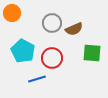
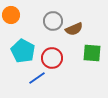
orange circle: moved 1 px left, 2 px down
gray circle: moved 1 px right, 2 px up
blue line: moved 1 px up; rotated 18 degrees counterclockwise
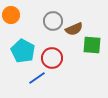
green square: moved 8 px up
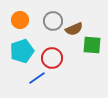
orange circle: moved 9 px right, 5 px down
cyan pentagon: moved 1 px left; rotated 25 degrees clockwise
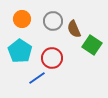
orange circle: moved 2 px right, 1 px up
brown semicircle: rotated 90 degrees clockwise
green square: rotated 30 degrees clockwise
cyan pentagon: moved 2 px left; rotated 20 degrees counterclockwise
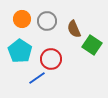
gray circle: moved 6 px left
red circle: moved 1 px left, 1 px down
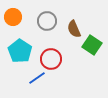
orange circle: moved 9 px left, 2 px up
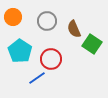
green square: moved 1 px up
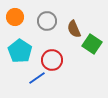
orange circle: moved 2 px right
red circle: moved 1 px right, 1 px down
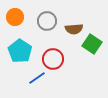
brown semicircle: rotated 72 degrees counterclockwise
red circle: moved 1 px right, 1 px up
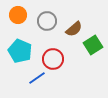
orange circle: moved 3 px right, 2 px up
brown semicircle: rotated 36 degrees counterclockwise
green square: moved 1 px right, 1 px down; rotated 24 degrees clockwise
cyan pentagon: rotated 10 degrees counterclockwise
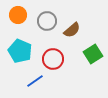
brown semicircle: moved 2 px left, 1 px down
green square: moved 9 px down
blue line: moved 2 px left, 3 px down
